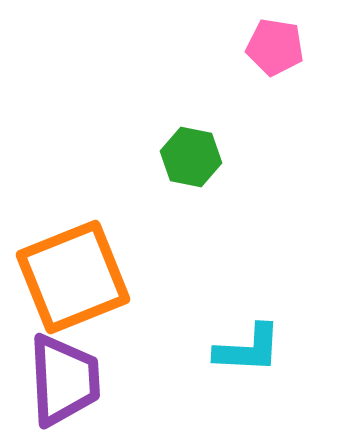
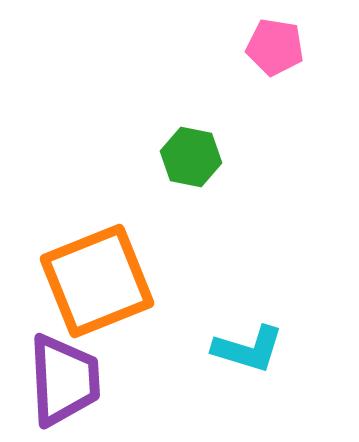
orange square: moved 24 px right, 4 px down
cyan L-shape: rotated 14 degrees clockwise
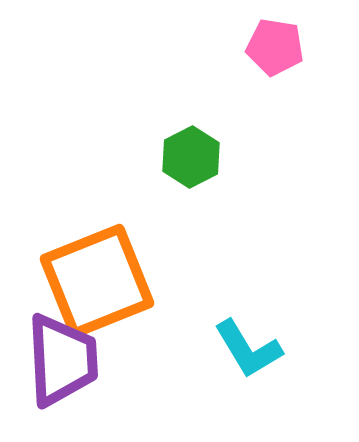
green hexagon: rotated 22 degrees clockwise
cyan L-shape: rotated 42 degrees clockwise
purple trapezoid: moved 2 px left, 20 px up
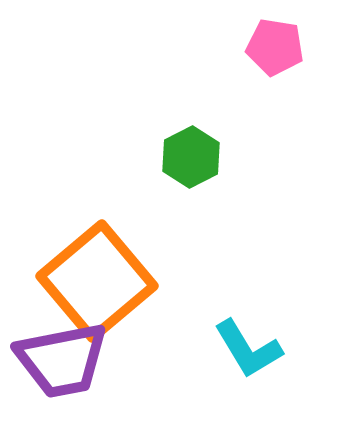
orange square: rotated 18 degrees counterclockwise
purple trapezoid: rotated 82 degrees clockwise
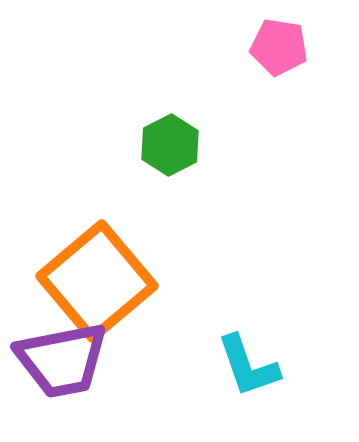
pink pentagon: moved 4 px right
green hexagon: moved 21 px left, 12 px up
cyan L-shape: moved 17 px down; rotated 12 degrees clockwise
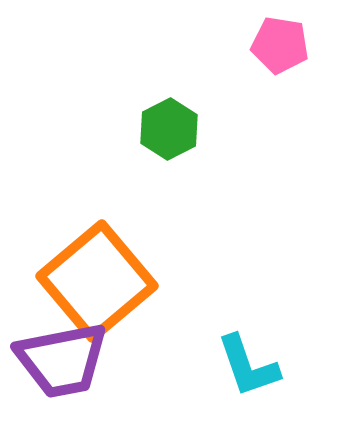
pink pentagon: moved 1 px right, 2 px up
green hexagon: moved 1 px left, 16 px up
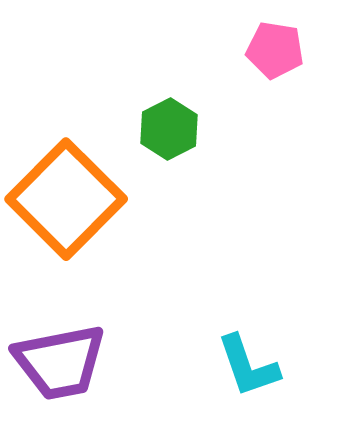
pink pentagon: moved 5 px left, 5 px down
orange square: moved 31 px left, 82 px up; rotated 5 degrees counterclockwise
purple trapezoid: moved 2 px left, 2 px down
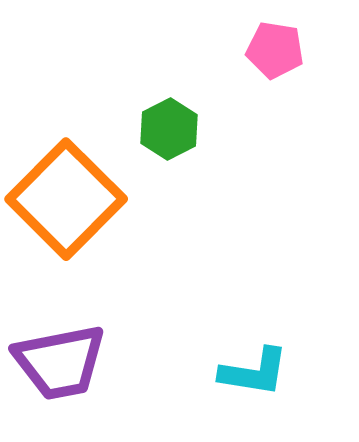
cyan L-shape: moved 6 px right, 6 px down; rotated 62 degrees counterclockwise
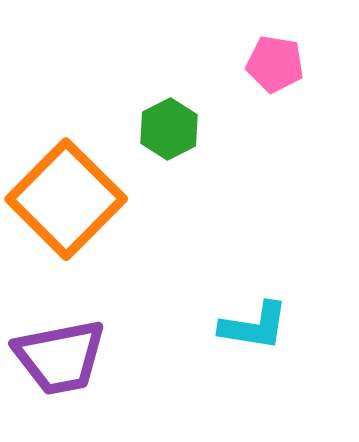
pink pentagon: moved 14 px down
purple trapezoid: moved 5 px up
cyan L-shape: moved 46 px up
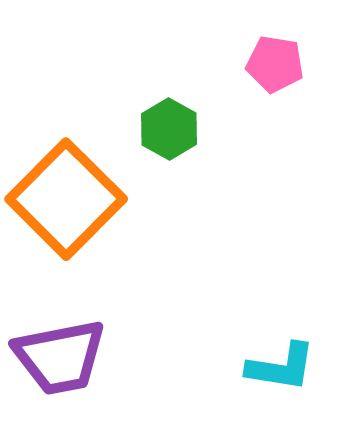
green hexagon: rotated 4 degrees counterclockwise
cyan L-shape: moved 27 px right, 41 px down
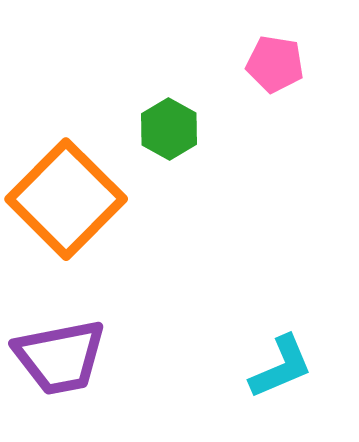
cyan L-shape: rotated 32 degrees counterclockwise
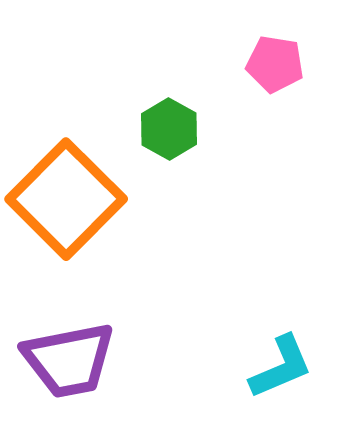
purple trapezoid: moved 9 px right, 3 px down
